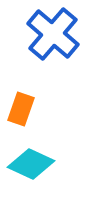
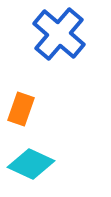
blue cross: moved 6 px right
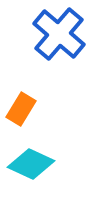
orange rectangle: rotated 12 degrees clockwise
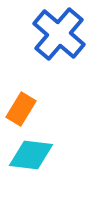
cyan diamond: moved 9 px up; rotated 18 degrees counterclockwise
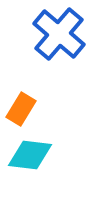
cyan diamond: moved 1 px left
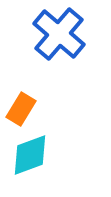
cyan diamond: rotated 27 degrees counterclockwise
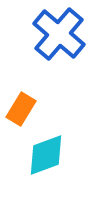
cyan diamond: moved 16 px right
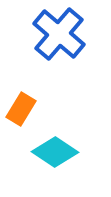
cyan diamond: moved 9 px right, 3 px up; rotated 54 degrees clockwise
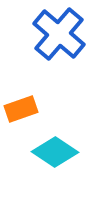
orange rectangle: rotated 40 degrees clockwise
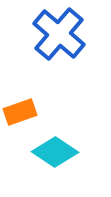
orange rectangle: moved 1 px left, 3 px down
